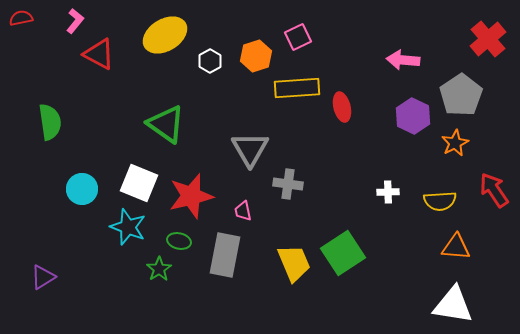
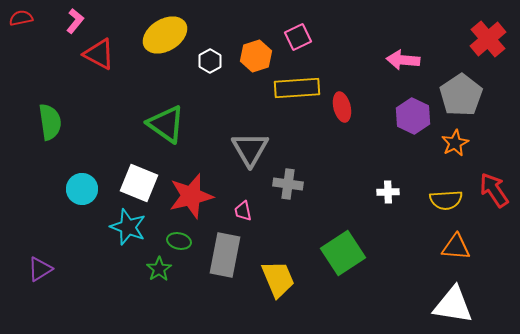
yellow semicircle: moved 6 px right, 1 px up
yellow trapezoid: moved 16 px left, 16 px down
purple triangle: moved 3 px left, 8 px up
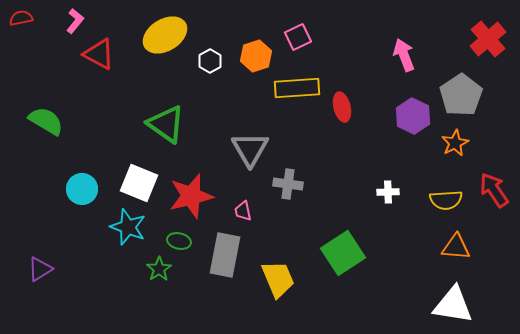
pink arrow: moved 1 px right, 5 px up; rotated 64 degrees clockwise
green semicircle: moved 4 px left, 1 px up; rotated 51 degrees counterclockwise
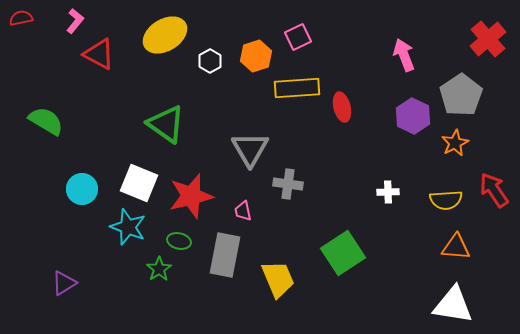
purple triangle: moved 24 px right, 14 px down
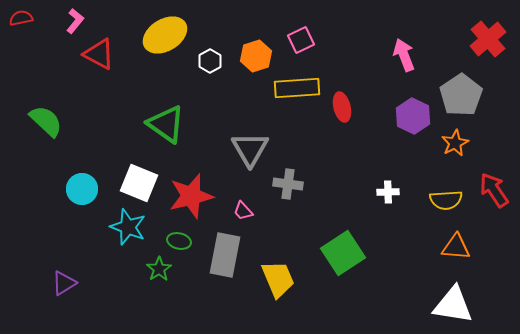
pink square: moved 3 px right, 3 px down
green semicircle: rotated 12 degrees clockwise
pink trapezoid: rotated 30 degrees counterclockwise
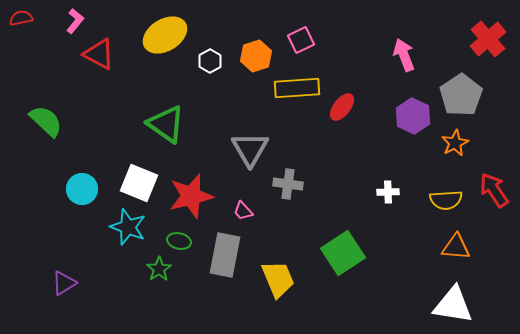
red ellipse: rotated 52 degrees clockwise
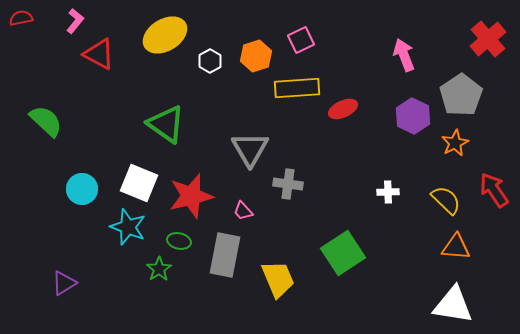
red ellipse: moved 1 px right, 2 px down; rotated 28 degrees clockwise
yellow semicircle: rotated 132 degrees counterclockwise
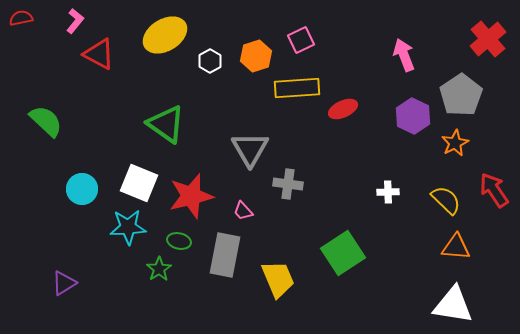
cyan star: rotated 24 degrees counterclockwise
